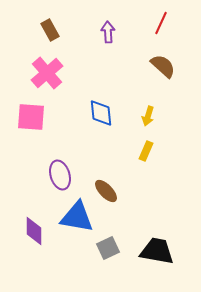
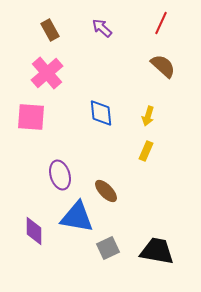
purple arrow: moved 6 px left, 4 px up; rotated 45 degrees counterclockwise
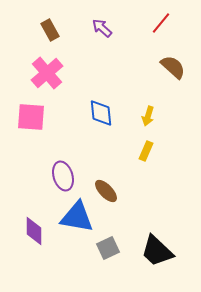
red line: rotated 15 degrees clockwise
brown semicircle: moved 10 px right, 1 px down
purple ellipse: moved 3 px right, 1 px down
black trapezoid: rotated 147 degrees counterclockwise
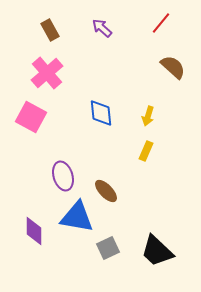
pink square: rotated 24 degrees clockwise
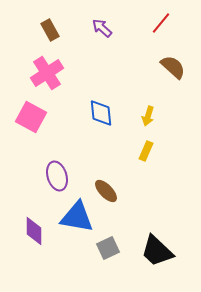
pink cross: rotated 8 degrees clockwise
purple ellipse: moved 6 px left
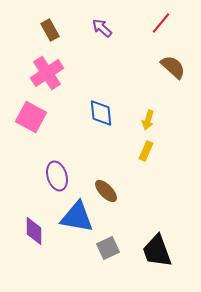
yellow arrow: moved 4 px down
black trapezoid: rotated 27 degrees clockwise
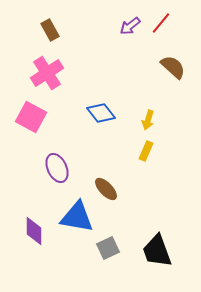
purple arrow: moved 28 px right, 2 px up; rotated 80 degrees counterclockwise
blue diamond: rotated 32 degrees counterclockwise
purple ellipse: moved 8 px up; rotated 8 degrees counterclockwise
brown ellipse: moved 2 px up
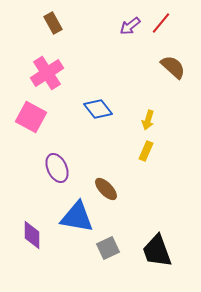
brown rectangle: moved 3 px right, 7 px up
blue diamond: moved 3 px left, 4 px up
purple diamond: moved 2 px left, 4 px down
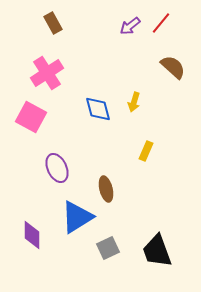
blue diamond: rotated 24 degrees clockwise
yellow arrow: moved 14 px left, 18 px up
brown ellipse: rotated 30 degrees clockwise
blue triangle: rotated 42 degrees counterclockwise
